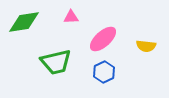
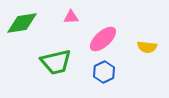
green diamond: moved 2 px left, 1 px down
yellow semicircle: moved 1 px right, 1 px down
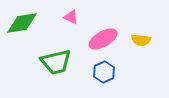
pink triangle: rotated 28 degrees clockwise
pink ellipse: rotated 12 degrees clockwise
yellow semicircle: moved 6 px left, 7 px up
